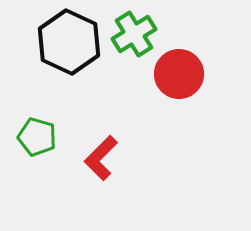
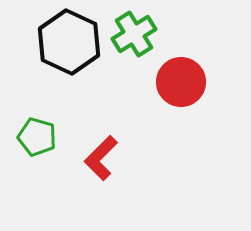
red circle: moved 2 px right, 8 px down
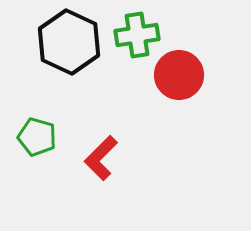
green cross: moved 3 px right, 1 px down; rotated 24 degrees clockwise
red circle: moved 2 px left, 7 px up
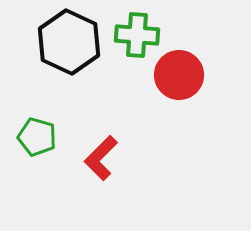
green cross: rotated 12 degrees clockwise
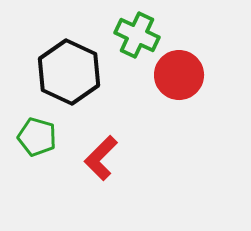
green cross: rotated 21 degrees clockwise
black hexagon: moved 30 px down
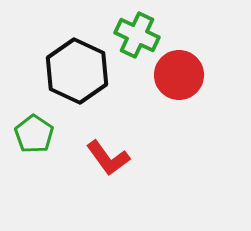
black hexagon: moved 8 px right, 1 px up
green pentagon: moved 3 px left, 3 px up; rotated 18 degrees clockwise
red L-shape: moved 7 px right; rotated 81 degrees counterclockwise
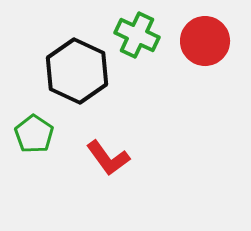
red circle: moved 26 px right, 34 px up
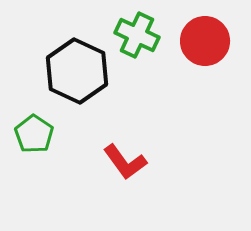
red L-shape: moved 17 px right, 4 px down
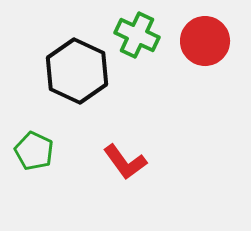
green pentagon: moved 17 px down; rotated 9 degrees counterclockwise
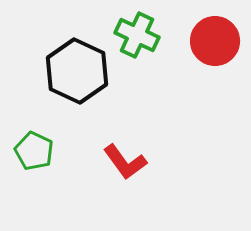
red circle: moved 10 px right
